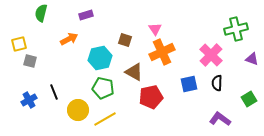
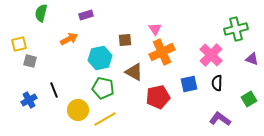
brown square: rotated 24 degrees counterclockwise
black line: moved 2 px up
red pentagon: moved 7 px right
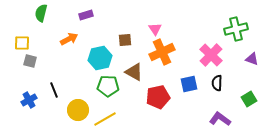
yellow square: moved 3 px right, 1 px up; rotated 14 degrees clockwise
green pentagon: moved 5 px right, 2 px up; rotated 10 degrees counterclockwise
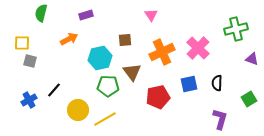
pink triangle: moved 4 px left, 14 px up
pink cross: moved 13 px left, 7 px up
brown triangle: moved 2 px left; rotated 24 degrees clockwise
black line: rotated 63 degrees clockwise
purple L-shape: rotated 70 degrees clockwise
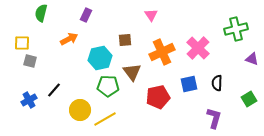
purple rectangle: rotated 48 degrees counterclockwise
yellow circle: moved 2 px right
purple L-shape: moved 6 px left, 1 px up
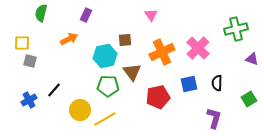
cyan hexagon: moved 5 px right, 2 px up
